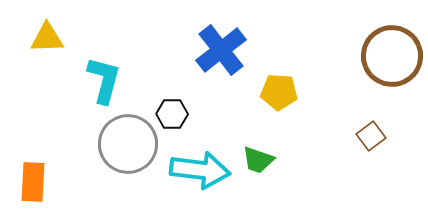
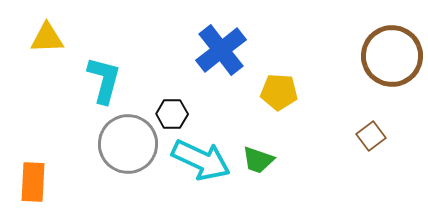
cyan arrow: moved 1 px right, 10 px up; rotated 18 degrees clockwise
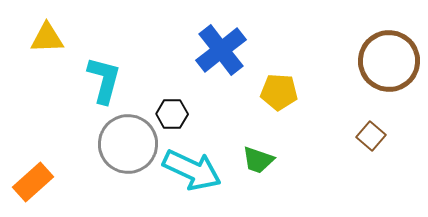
brown circle: moved 3 px left, 5 px down
brown square: rotated 12 degrees counterclockwise
cyan arrow: moved 9 px left, 10 px down
orange rectangle: rotated 45 degrees clockwise
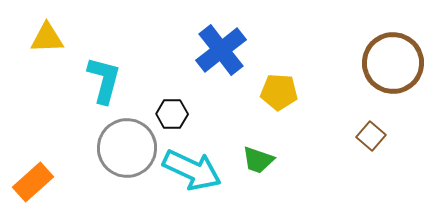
brown circle: moved 4 px right, 2 px down
gray circle: moved 1 px left, 4 px down
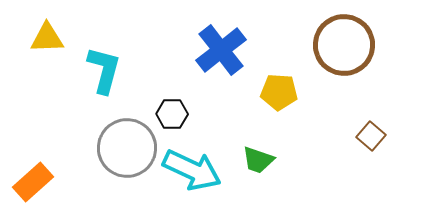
brown circle: moved 49 px left, 18 px up
cyan L-shape: moved 10 px up
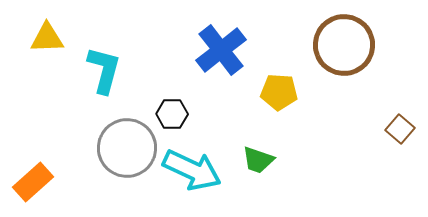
brown square: moved 29 px right, 7 px up
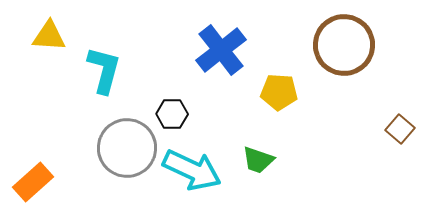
yellow triangle: moved 2 px right, 2 px up; rotated 6 degrees clockwise
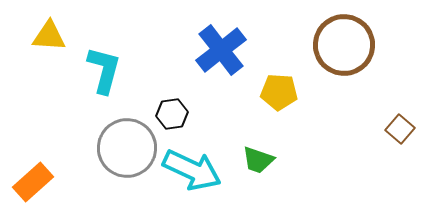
black hexagon: rotated 8 degrees counterclockwise
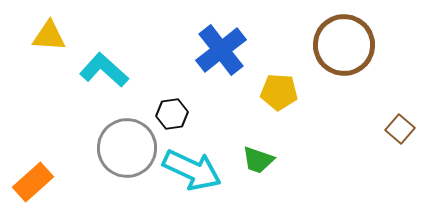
cyan L-shape: rotated 63 degrees counterclockwise
